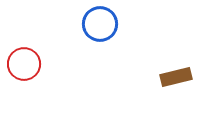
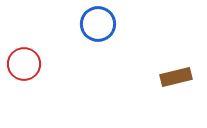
blue circle: moved 2 px left
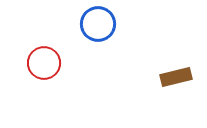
red circle: moved 20 px right, 1 px up
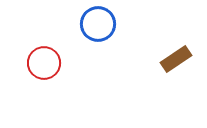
brown rectangle: moved 18 px up; rotated 20 degrees counterclockwise
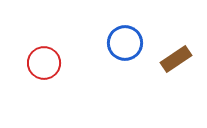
blue circle: moved 27 px right, 19 px down
